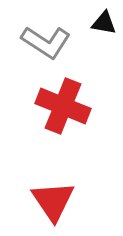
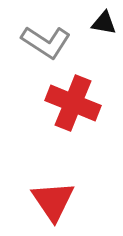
red cross: moved 10 px right, 3 px up
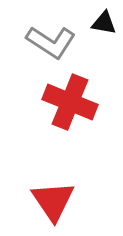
gray L-shape: moved 5 px right
red cross: moved 3 px left, 1 px up
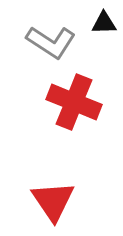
black triangle: rotated 12 degrees counterclockwise
red cross: moved 4 px right
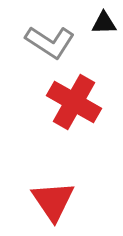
gray L-shape: moved 1 px left
red cross: rotated 8 degrees clockwise
